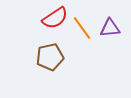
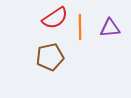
orange line: moved 2 px left, 1 px up; rotated 35 degrees clockwise
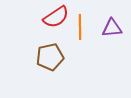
red semicircle: moved 1 px right, 1 px up
purple triangle: moved 2 px right
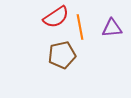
orange line: rotated 10 degrees counterclockwise
brown pentagon: moved 12 px right, 2 px up
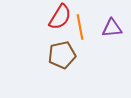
red semicircle: moved 4 px right; rotated 24 degrees counterclockwise
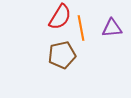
orange line: moved 1 px right, 1 px down
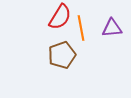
brown pentagon: rotated 8 degrees counterclockwise
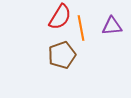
purple triangle: moved 2 px up
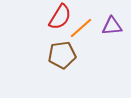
orange line: rotated 60 degrees clockwise
brown pentagon: rotated 12 degrees clockwise
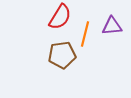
orange line: moved 4 px right, 6 px down; rotated 35 degrees counterclockwise
